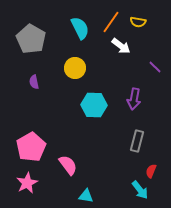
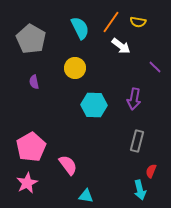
cyan arrow: rotated 24 degrees clockwise
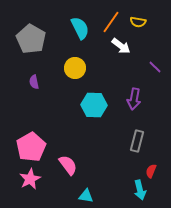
pink star: moved 3 px right, 4 px up
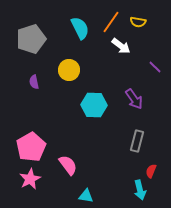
gray pentagon: rotated 24 degrees clockwise
yellow circle: moved 6 px left, 2 px down
purple arrow: rotated 45 degrees counterclockwise
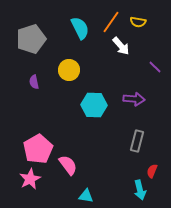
white arrow: rotated 12 degrees clockwise
purple arrow: rotated 50 degrees counterclockwise
pink pentagon: moved 7 px right, 2 px down
red semicircle: moved 1 px right
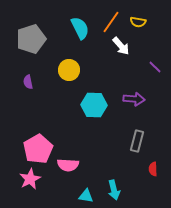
purple semicircle: moved 6 px left
pink semicircle: rotated 130 degrees clockwise
red semicircle: moved 1 px right, 2 px up; rotated 24 degrees counterclockwise
cyan arrow: moved 26 px left
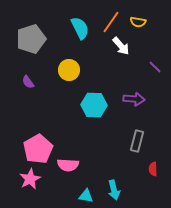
purple semicircle: rotated 24 degrees counterclockwise
